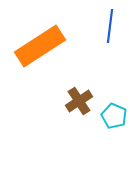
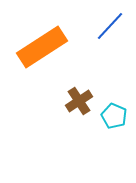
blue line: rotated 36 degrees clockwise
orange rectangle: moved 2 px right, 1 px down
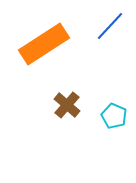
orange rectangle: moved 2 px right, 3 px up
brown cross: moved 12 px left, 4 px down; rotated 16 degrees counterclockwise
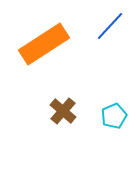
brown cross: moved 4 px left, 6 px down
cyan pentagon: rotated 25 degrees clockwise
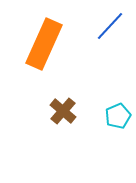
orange rectangle: rotated 33 degrees counterclockwise
cyan pentagon: moved 4 px right
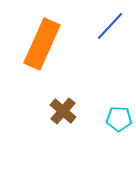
orange rectangle: moved 2 px left
cyan pentagon: moved 1 px right, 3 px down; rotated 25 degrees clockwise
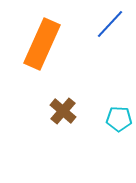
blue line: moved 2 px up
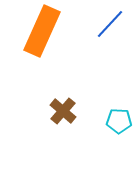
orange rectangle: moved 13 px up
cyan pentagon: moved 2 px down
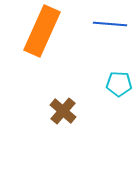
blue line: rotated 52 degrees clockwise
cyan pentagon: moved 37 px up
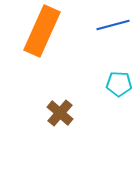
blue line: moved 3 px right, 1 px down; rotated 20 degrees counterclockwise
brown cross: moved 3 px left, 2 px down
